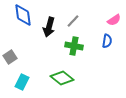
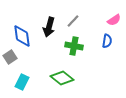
blue diamond: moved 1 px left, 21 px down
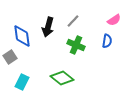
black arrow: moved 1 px left
green cross: moved 2 px right, 1 px up; rotated 12 degrees clockwise
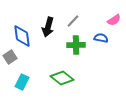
blue semicircle: moved 6 px left, 3 px up; rotated 88 degrees counterclockwise
green cross: rotated 24 degrees counterclockwise
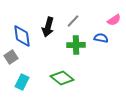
gray square: moved 1 px right
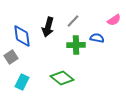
blue semicircle: moved 4 px left
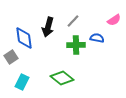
blue diamond: moved 2 px right, 2 px down
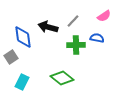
pink semicircle: moved 10 px left, 4 px up
black arrow: rotated 90 degrees clockwise
blue diamond: moved 1 px left, 1 px up
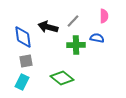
pink semicircle: rotated 56 degrees counterclockwise
gray square: moved 15 px right, 4 px down; rotated 24 degrees clockwise
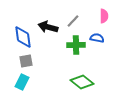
green diamond: moved 20 px right, 4 px down
